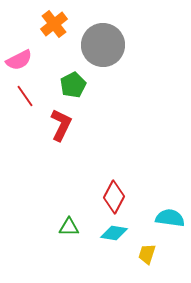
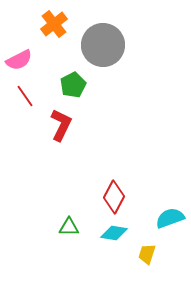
cyan semicircle: rotated 28 degrees counterclockwise
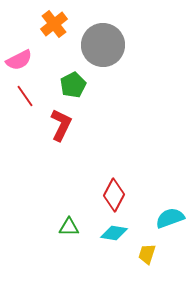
red diamond: moved 2 px up
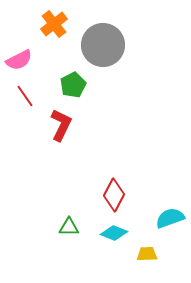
cyan diamond: rotated 12 degrees clockwise
yellow trapezoid: rotated 70 degrees clockwise
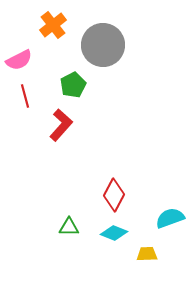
orange cross: moved 1 px left, 1 px down
red line: rotated 20 degrees clockwise
red L-shape: rotated 16 degrees clockwise
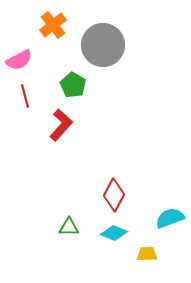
green pentagon: rotated 15 degrees counterclockwise
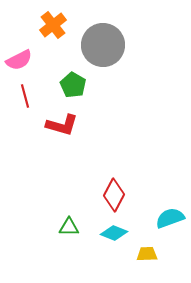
red L-shape: moved 1 px right; rotated 64 degrees clockwise
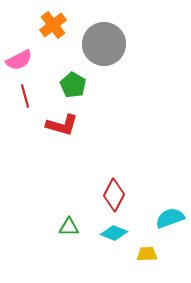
gray circle: moved 1 px right, 1 px up
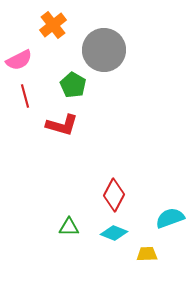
gray circle: moved 6 px down
